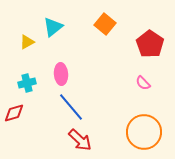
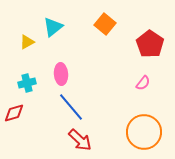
pink semicircle: rotated 98 degrees counterclockwise
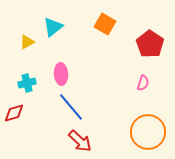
orange square: rotated 10 degrees counterclockwise
pink semicircle: rotated 21 degrees counterclockwise
orange circle: moved 4 px right
red arrow: moved 1 px down
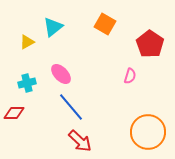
pink ellipse: rotated 40 degrees counterclockwise
pink semicircle: moved 13 px left, 7 px up
red diamond: rotated 15 degrees clockwise
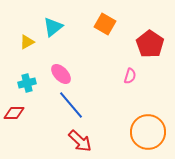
blue line: moved 2 px up
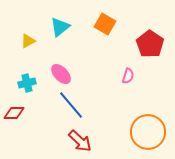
cyan triangle: moved 7 px right
yellow triangle: moved 1 px right, 1 px up
pink semicircle: moved 2 px left
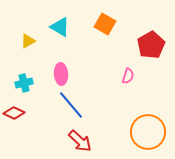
cyan triangle: rotated 50 degrees counterclockwise
red pentagon: moved 1 px right, 1 px down; rotated 8 degrees clockwise
pink ellipse: rotated 40 degrees clockwise
cyan cross: moved 3 px left
red diamond: rotated 25 degrees clockwise
